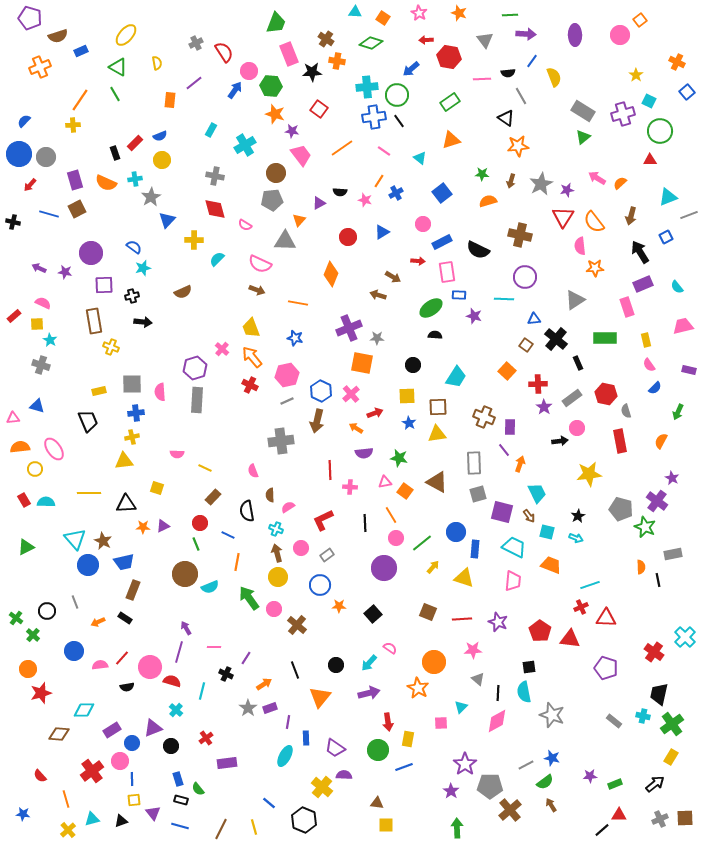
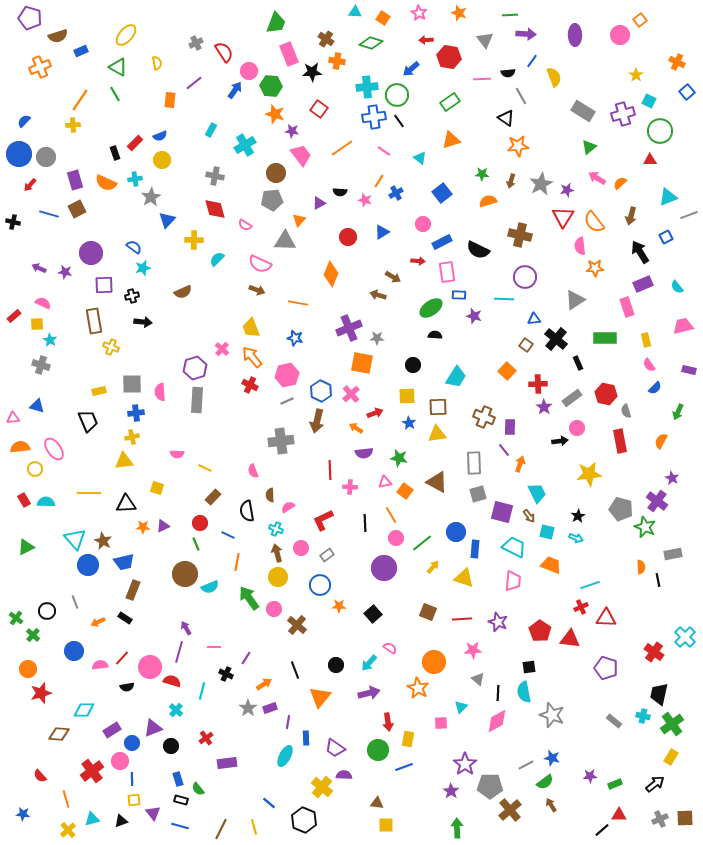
green triangle at (583, 137): moved 6 px right, 10 px down
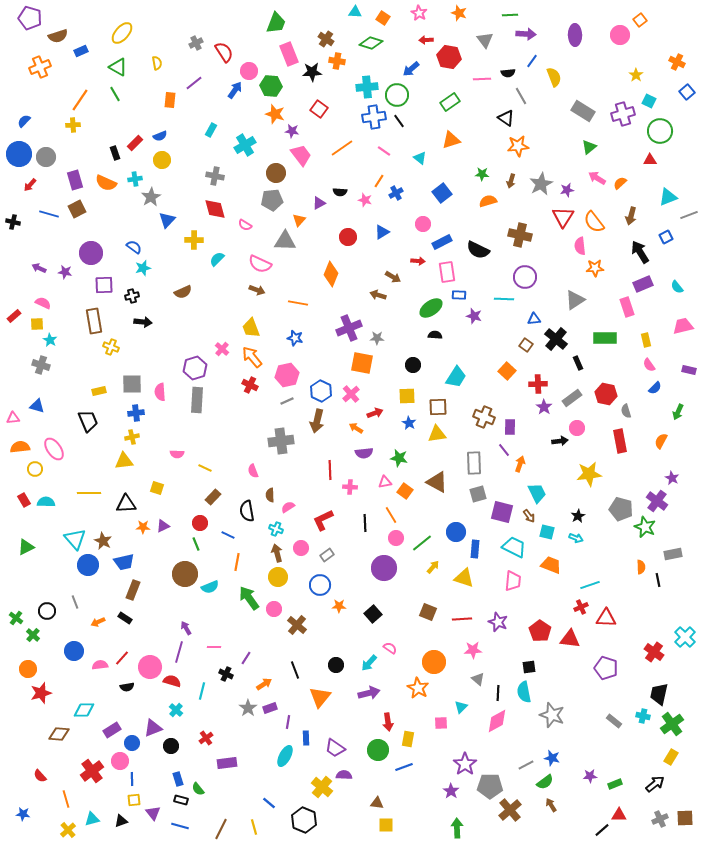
yellow ellipse at (126, 35): moved 4 px left, 2 px up
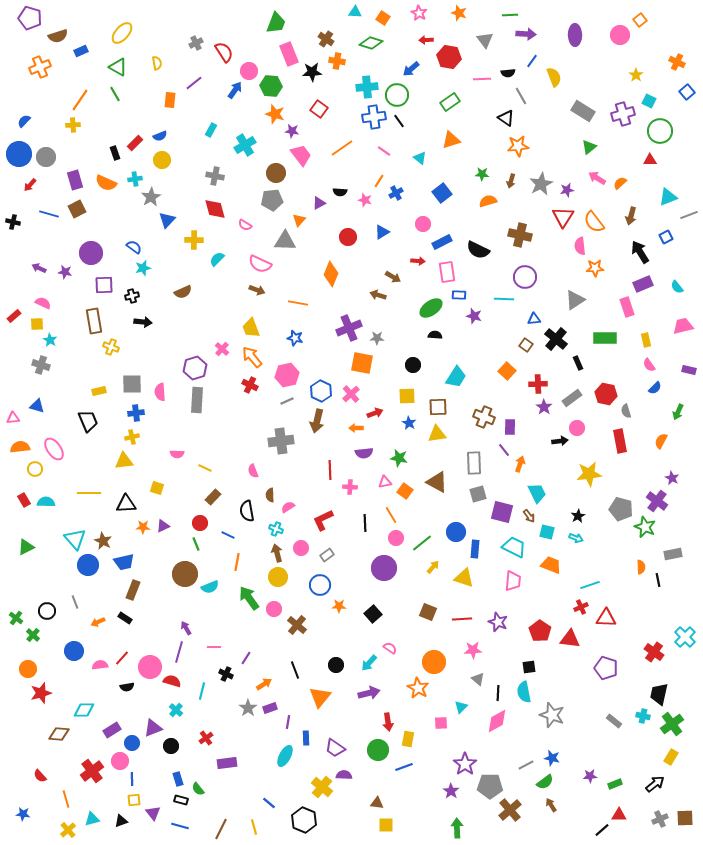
orange arrow at (356, 428): rotated 32 degrees counterclockwise
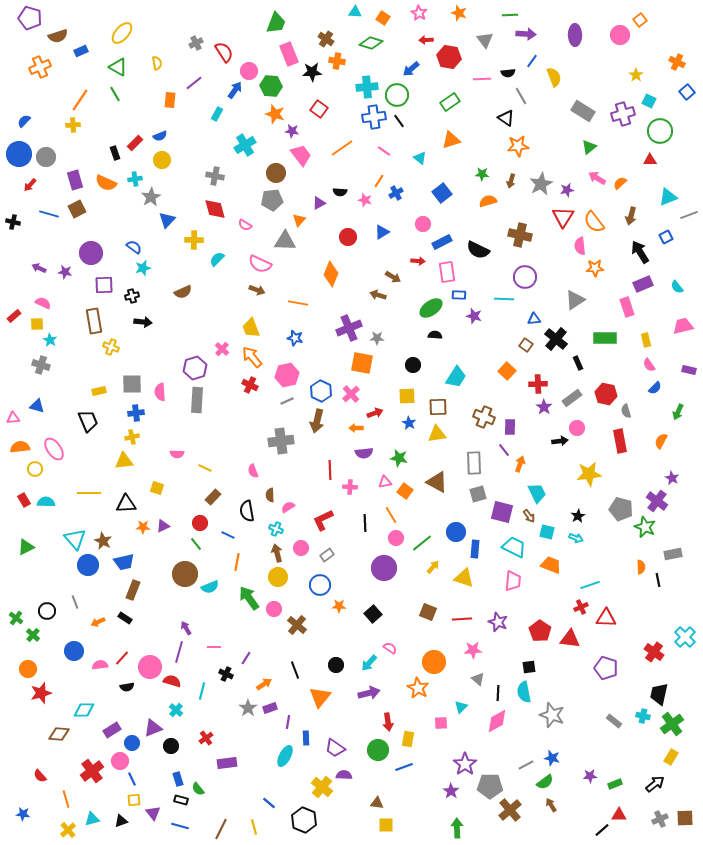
cyan rectangle at (211, 130): moved 6 px right, 16 px up
green line at (196, 544): rotated 16 degrees counterclockwise
blue line at (132, 779): rotated 24 degrees counterclockwise
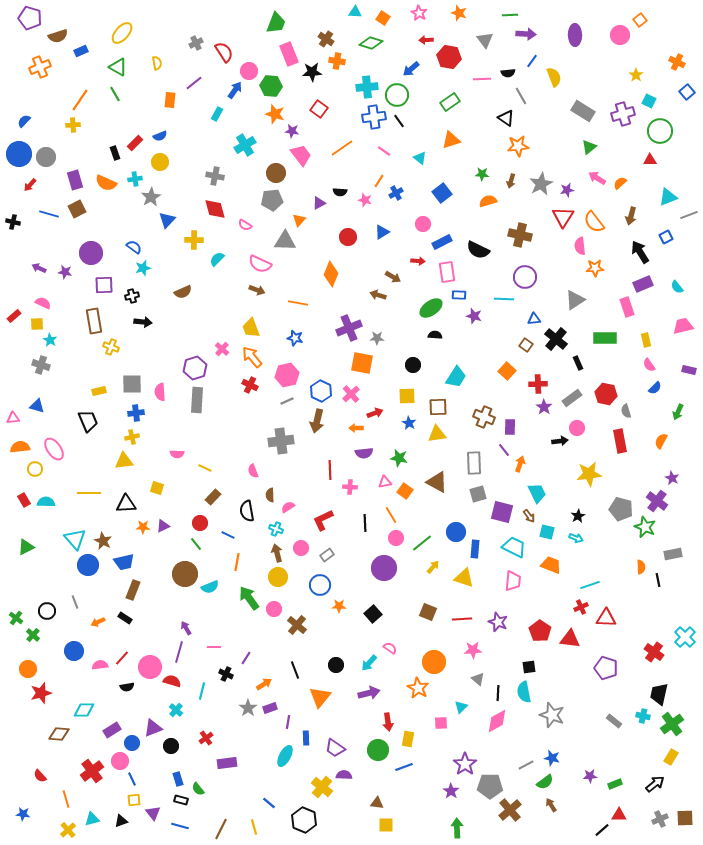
yellow circle at (162, 160): moved 2 px left, 2 px down
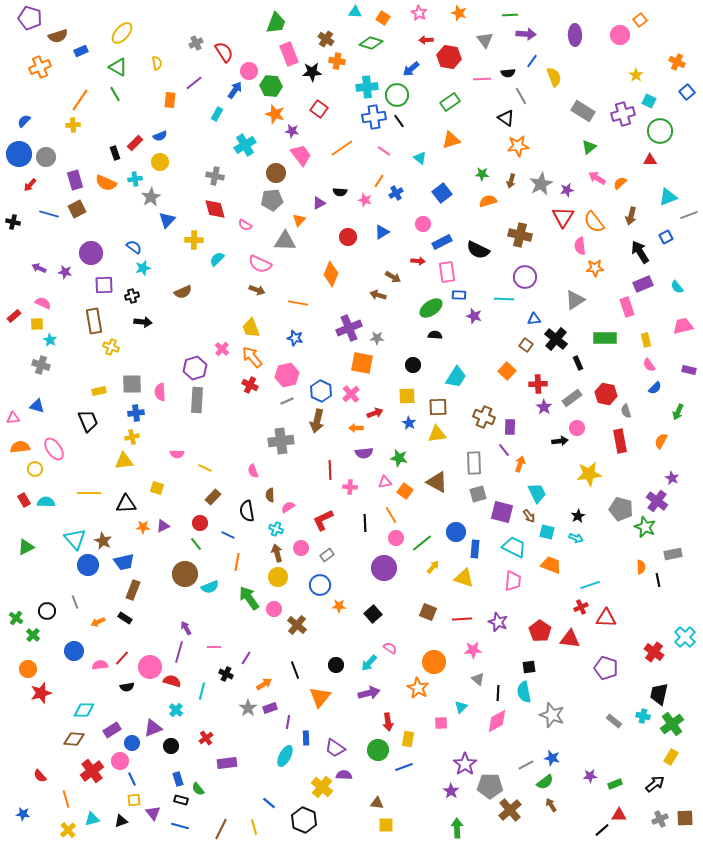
brown diamond at (59, 734): moved 15 px right, 5 px down
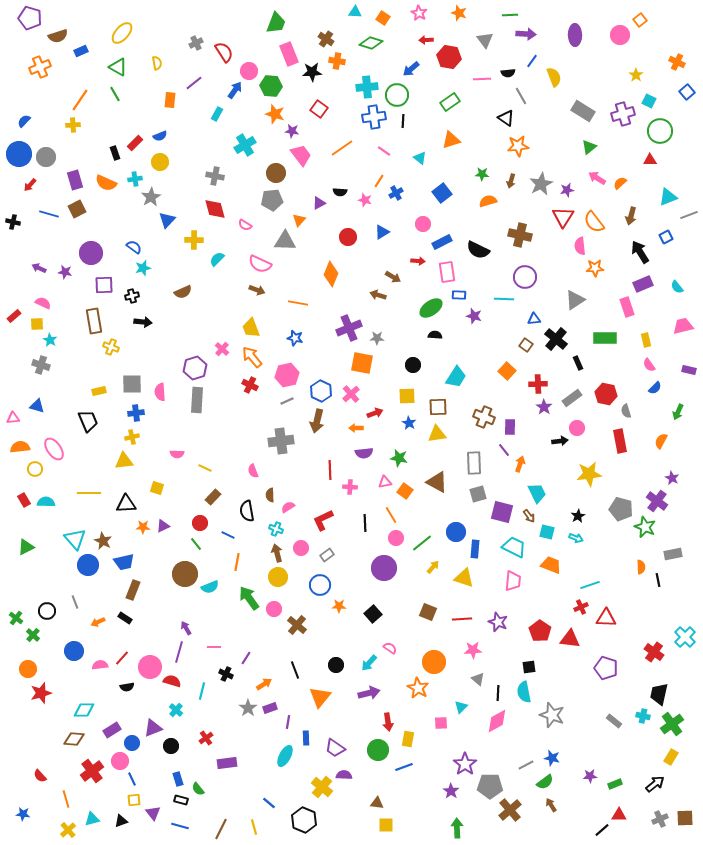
black line at (399, 121): moved 4 px right; rotated 40 degrees clockwise
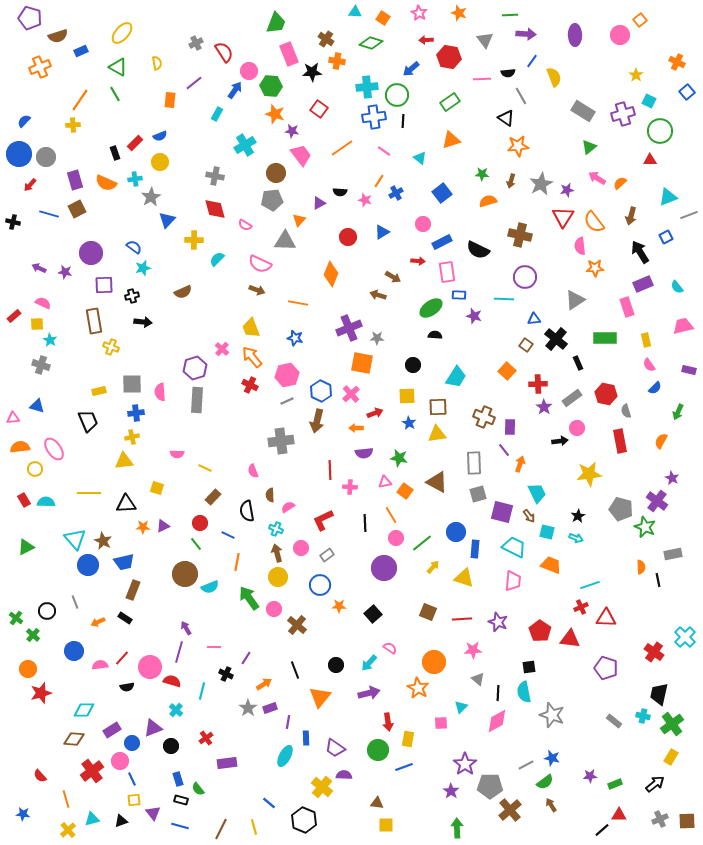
brown square at (685, 818): moved 2 px right, 3 px down
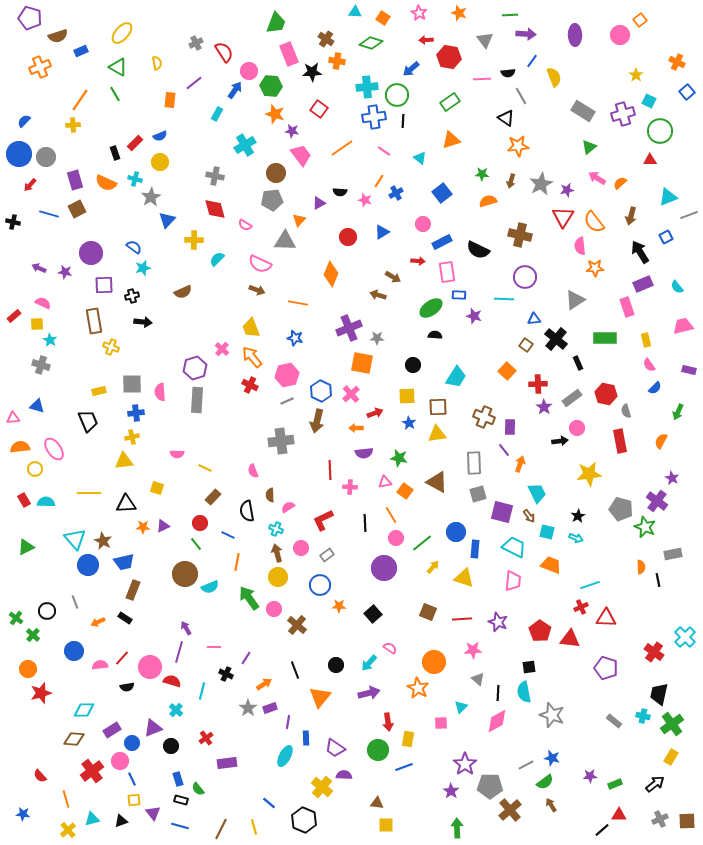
cyan cross at (135, 179): rotated 24 degrees clockwise
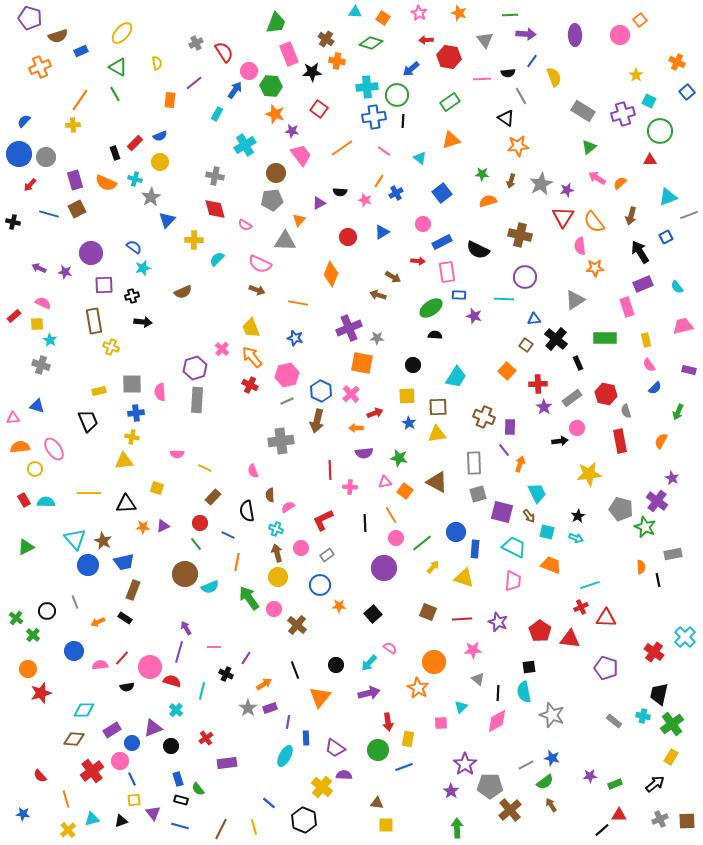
yellow cross at (132, 437): rotated 24 degrees clockwise
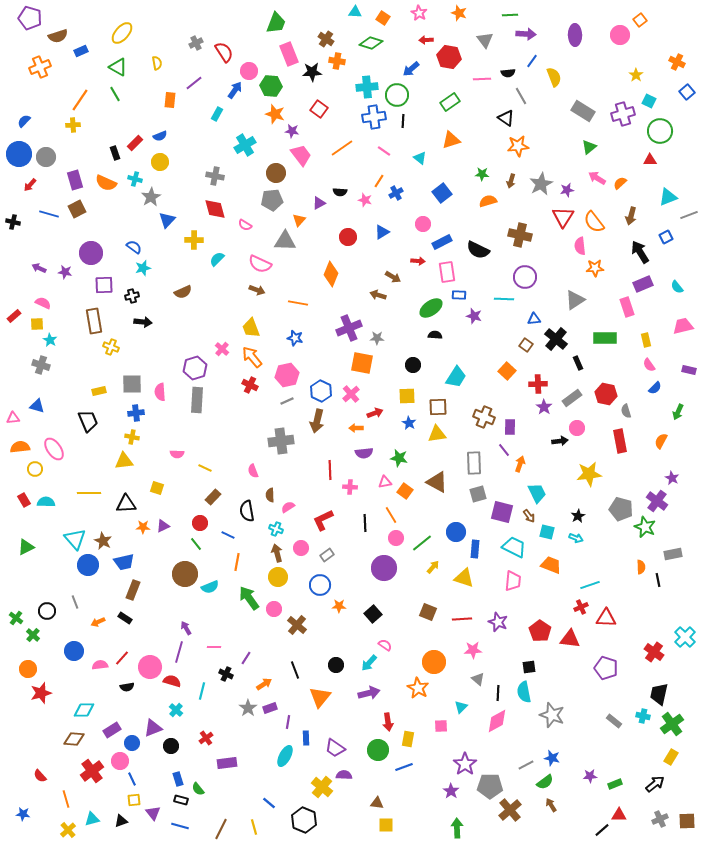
pink semicircle at (390, 648): moved 5 px left, 3 px up
pink square at (441, 723): moved 3 px down
